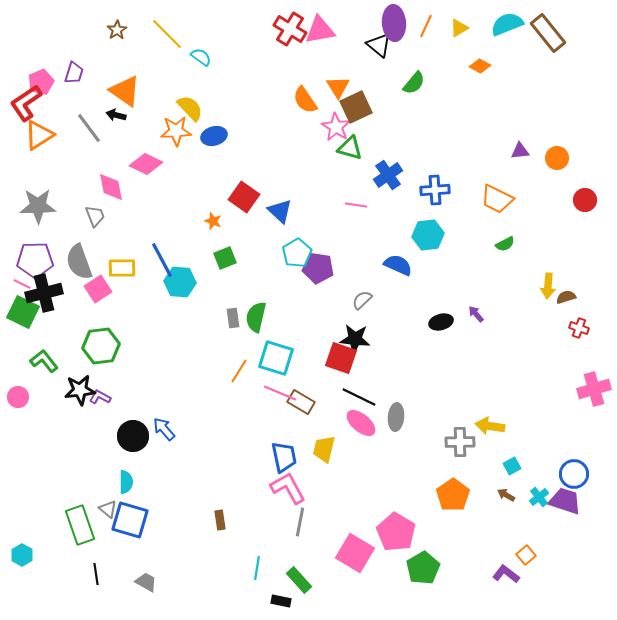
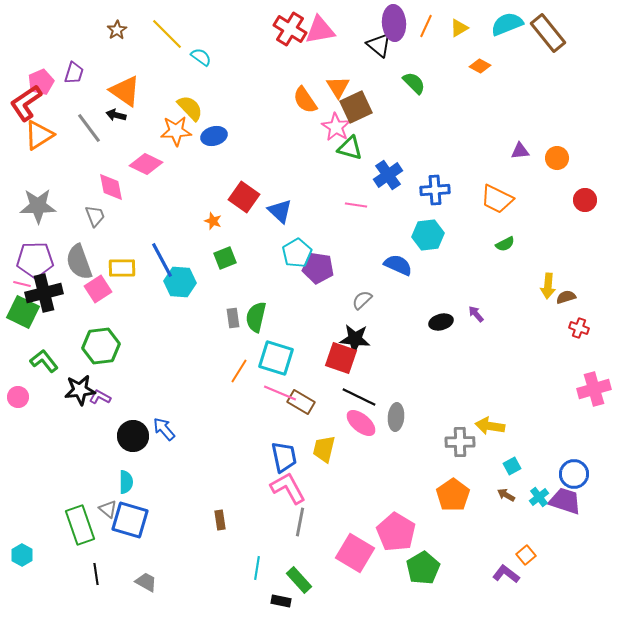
green semicircle at (414, 83): rotated 85 degrees counterclockwise
pink line at (22, 284): rotated 12 degrees counterclockwise
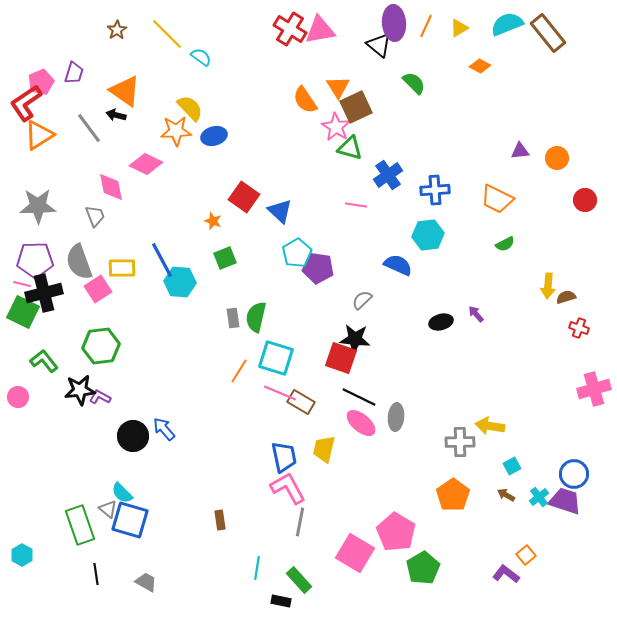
cyan semicircle at (126, 482): moved 4 px left, 11 px down; rotated 135 degrees clockwise
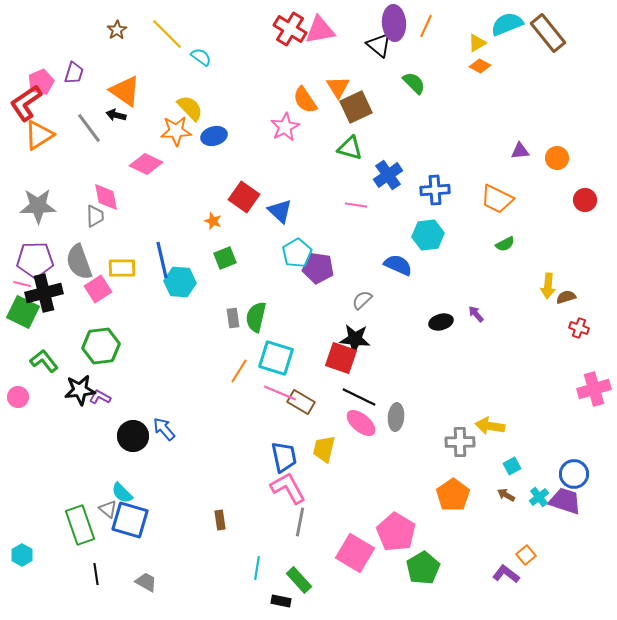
yellow triangle at (459, 28): moved 18 px right, 15 px down
pink star at (336, 127): moved 51 px left; rotated 12 degrees clockwise
pink diamond at (111, 187): moved 5 px left, 10 px down
gray trapezoid at (95, 216): rotated 20 degrees clockwise
blue line at (162, 260): rotated 15 degrees clockwise
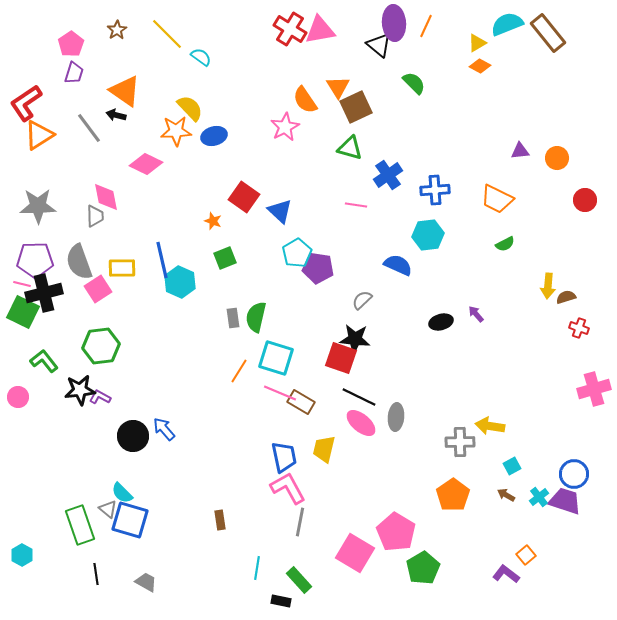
pink pentagon at (41, 82): moved 30 px right, 38 px up; rotated 10 degrees counterclockwise
cyan hexagon at (180, 282): rotated 20 degrees clockwise
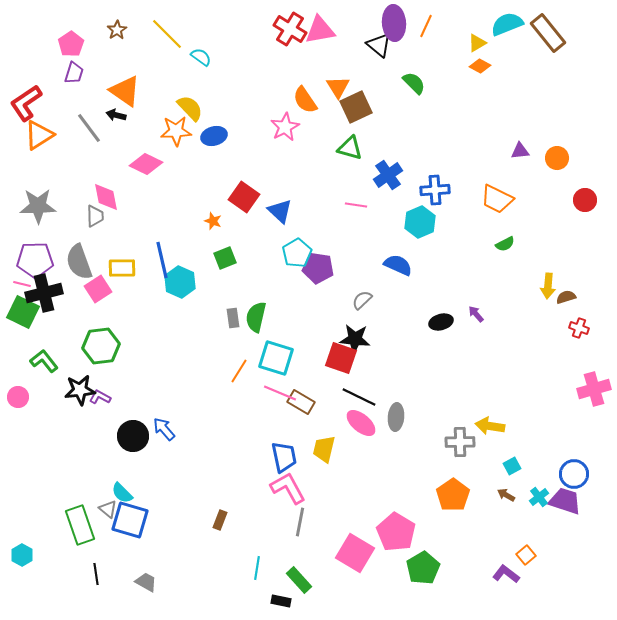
cyan hexagon at (428, 235): moved 8 px left, 13 px up; rotated 16 degrees counterclockwise
brown rectangle at (220, 520): rotated 30 degrees clockwise
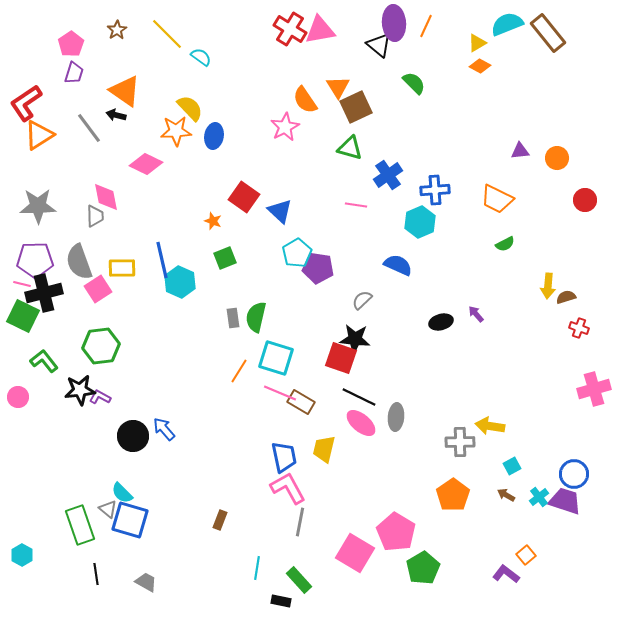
blue ellipse at (214, 136): rotated 65 degrees counterclockwise
green square at (23, 312): moved 4 px down
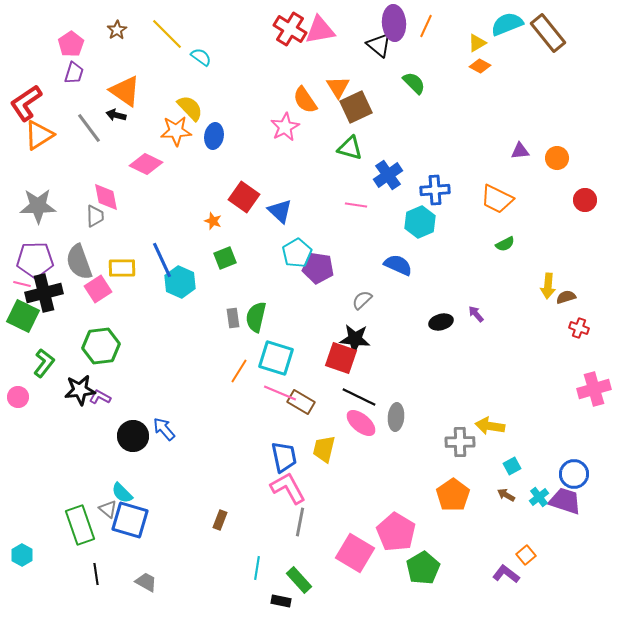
blue line at (162, 260): rotated 12 degrees counterclockwise
green L-shape at (44, 361): moved 2 px down; rotated 76 degrees clockwise
